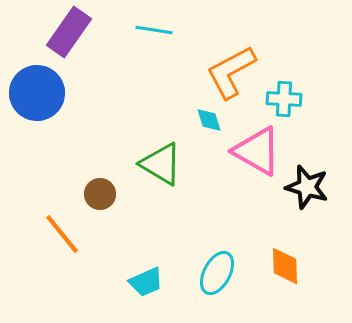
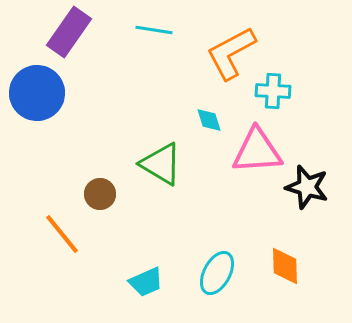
orange L-shape: moved 19 px up
cyan cross: moved 11 px left, 8 px up
pink triangle: rotated 34 degrees counterclockwise
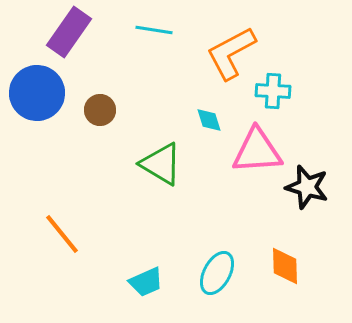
brown circle: moved 84 px up
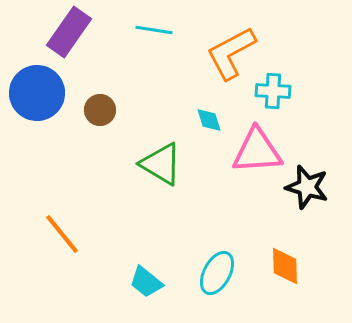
cyan trapezoid: rotated 63 degrees clockwise
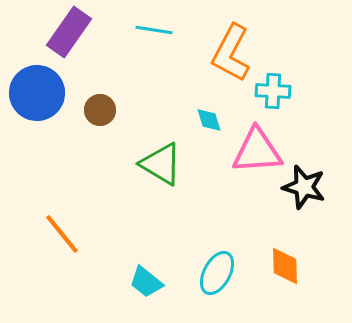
orange L-shape: rotated 34 degrees counterclockwise
black star: moved 3 px left
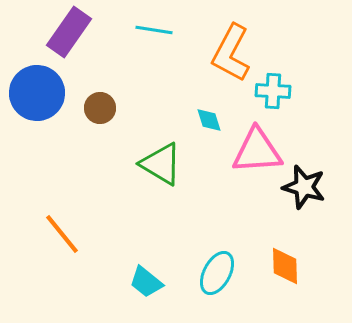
brown circle: moved 2 px up
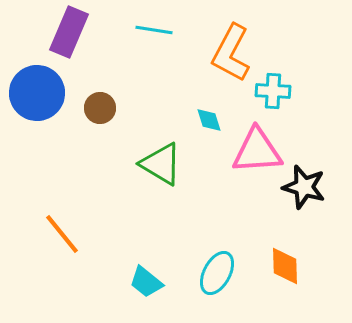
purple rectangle: rotated 12 degrees counterclockwise
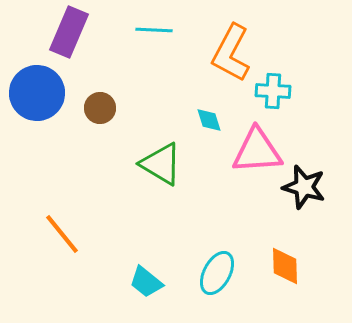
cyan line: rotated 6 degrees counterclockwise
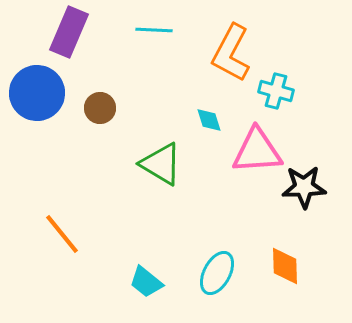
cyan cross: moved 3 px right; rotated 12 degrees clockwise
black star: rotated 18 degrees counterclockwise
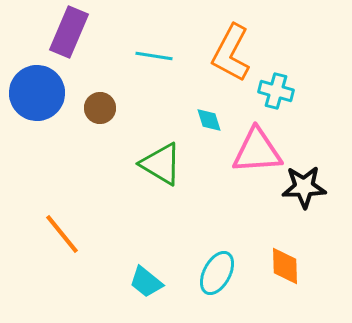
cyan line: moved 26 px down; rotated 6 degrees clockwise
